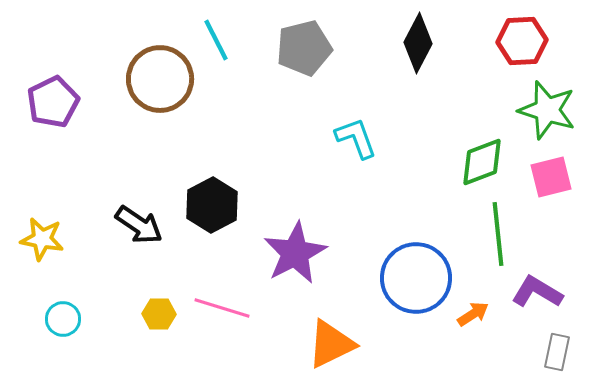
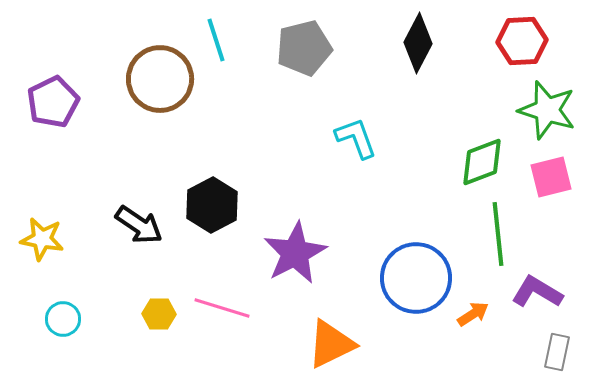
cyan line: rotated 9 degrees clockwise
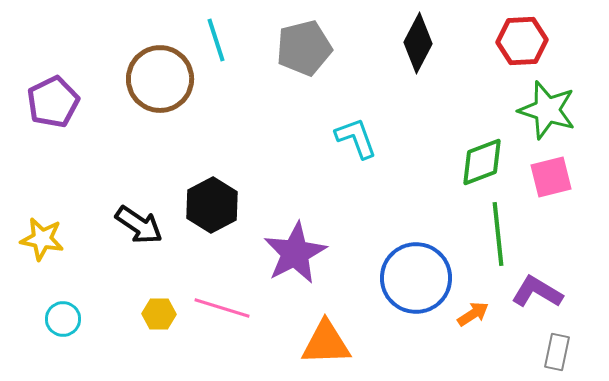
orange triangle: moved 5 px left, 1 px up; rotated 24 degrees clockwise
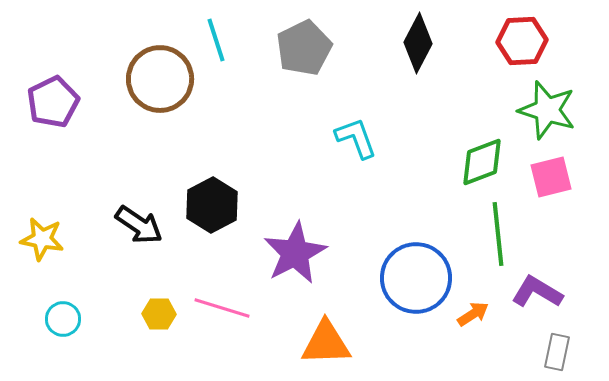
gray pentagon: rotated 12 degrees counterclockwise
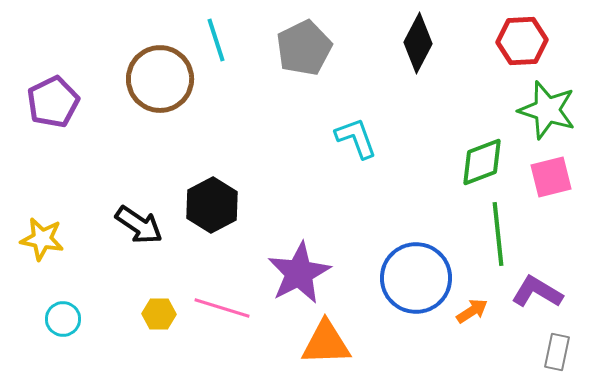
purple star: moved 4 px right, 20 px down
orange arrow: moved 1 px left, 3 px up
